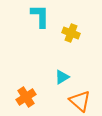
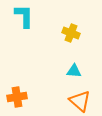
cyan L-shape: moved 16 px left
cyan triangle: moved 12 px right, 6 px up; rotated 35 degrees clockwise
orange cross: moved 9 px left; rotated 24 degrees clockwise
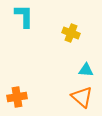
cyan triangle: moved 12 px right, 1 px up
orange triangle: moved 2 px right, 4 px up
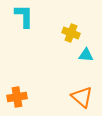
cyan triangle: moved 15 px up
